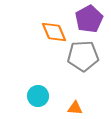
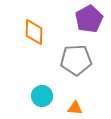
orange diamond: moved 20 px left; rotated 24 degrees clockwise
gray pentagon: moved 7 px left, 4 px down
cyan circle: moved 4 px right
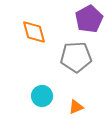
orange diamond: rotated 16 degrees counterclockwise
gray pentagon: moved 3 px up
orange triangle: moved 1 px right, 1 px up; rotated 28 degrees counterclockwise
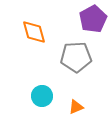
purple pentagon: moved 4 px right
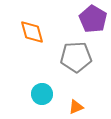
purple pentagon: rotated 12 degrees counterclockwise
orange diamond: moved 2 px left
cyan circle: moved 2 px up
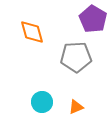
cyan circle: moved 8 px down
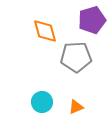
purple pentagon: moved 1 px left, 1 px down; rotated 24 degrees clockwise
orange diamond: moved 13 px right, 1 px up
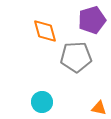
orange triangle: moved 23 px right, 1 px down; rotated 35 degrees clockwise
